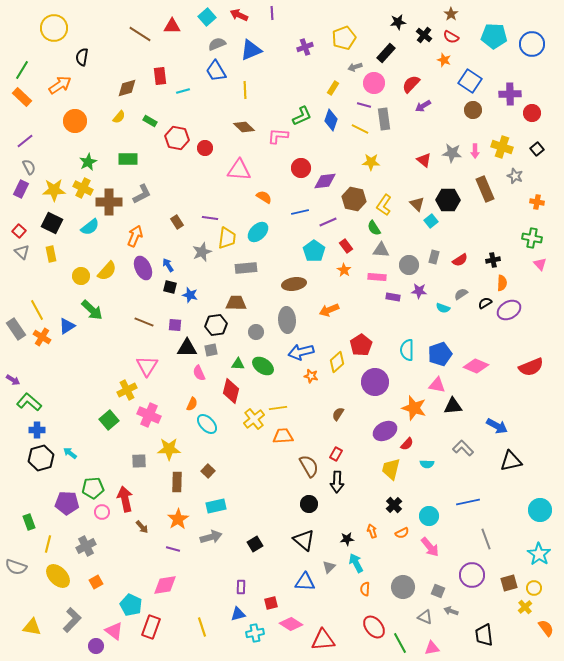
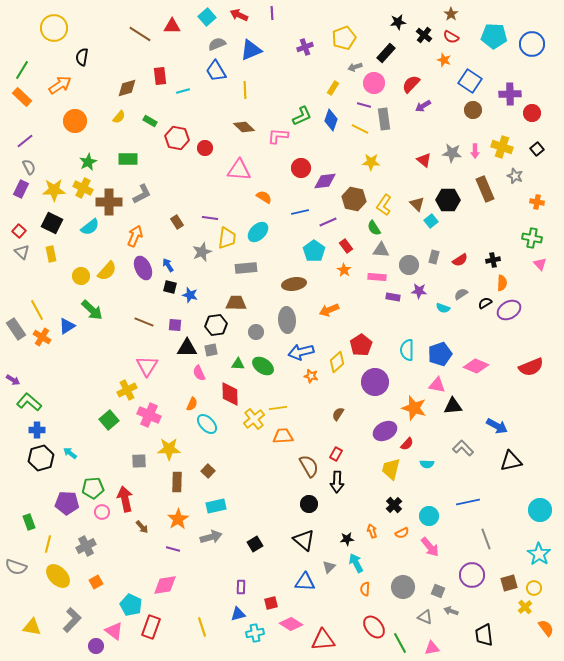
red diamond at (231, 391): moved 1 px left, 3 px down; rotated 15 degrees counterclockwise
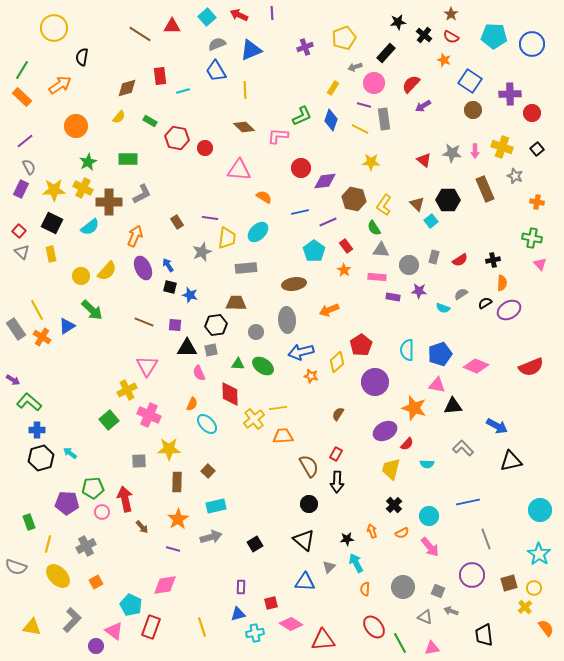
orange circle at (75, 121): moved 1 px right, 5 px down
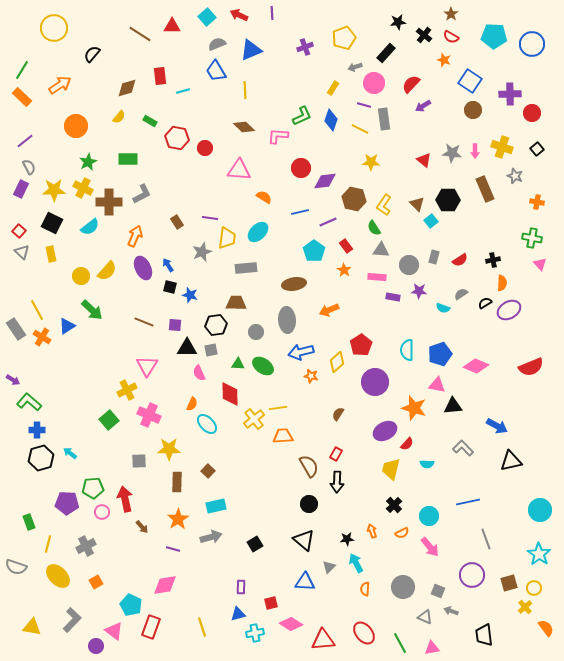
black semicircle at (82, 57): moved 10 px right, 3 px up; rotated 30 degrees clockwise
red ellipse at (374, 627): moved 10 px left, 6 px down
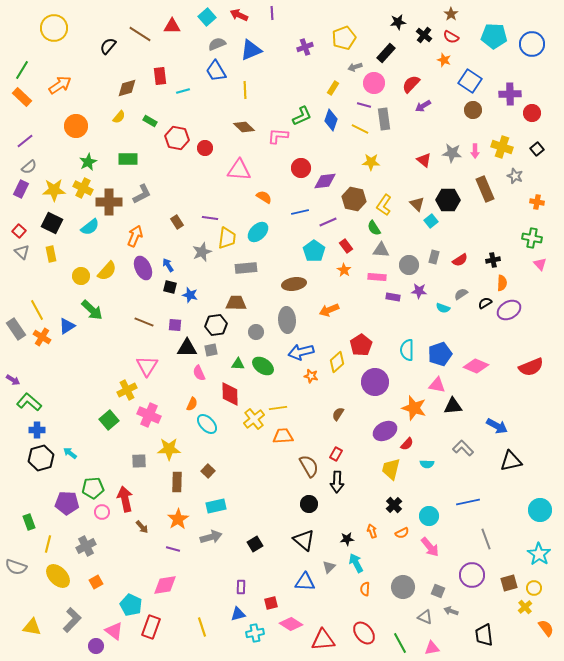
black semicircle at (92, 54): moved 16 px right, 8 px up
gray semicircle at (29, 167): rotated 77 degrees clockwise
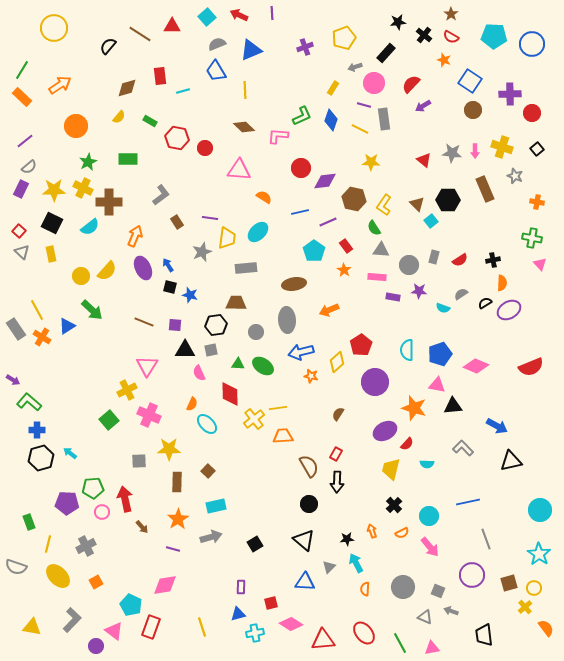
gray L-shape at (142, 194): moved 19 px right, 1 px down; rotated 10 degrees counterclockwise
black triangle at (187, 348): moved 2 px left, 2 px down
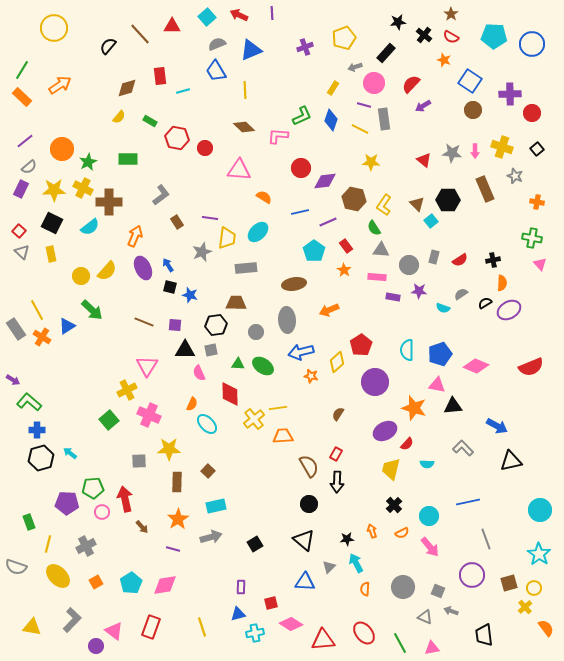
brown line at (140, 34): rotated 15 degrees clockwise
orange circle at (76, 126): moved 14 px left, 23 px down
cyan pentagon at (131, 605): moved 22 px up; rotated 15 degrees clockwise
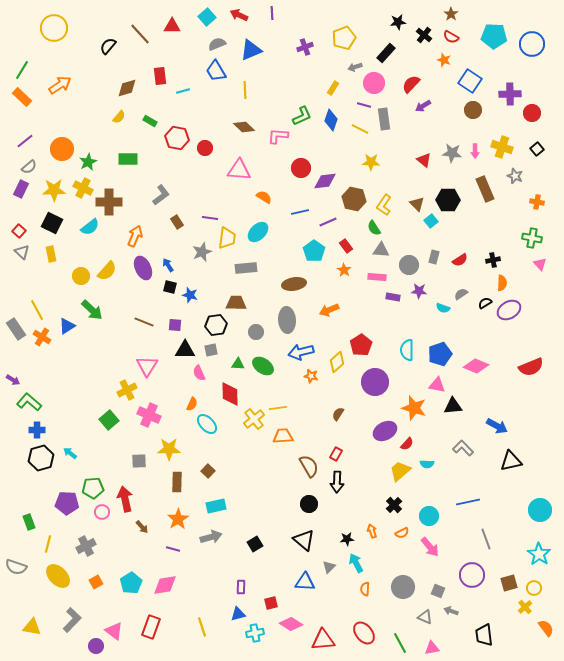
yellow trapezoid at (391, 469): moved 9 px right, 2 px down; rotated 35 degrees clockwise
